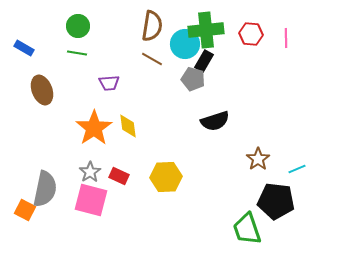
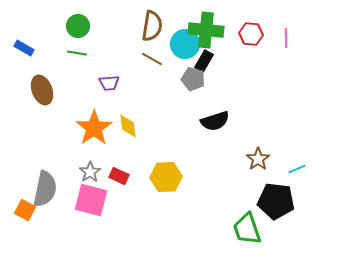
green cross: rotated 12 degrees clockwise
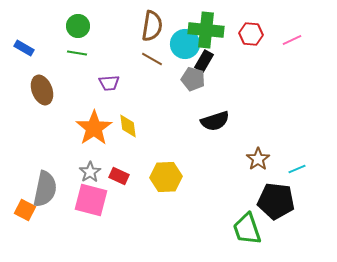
pink line: moved 6 px right, 2 px down; rotated 66 degrees clockwise
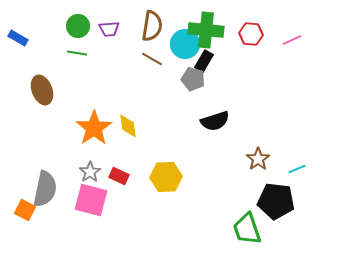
blue rectangle: moved 6 px left, 10 px up
purple trapezoid: moved 54 px up
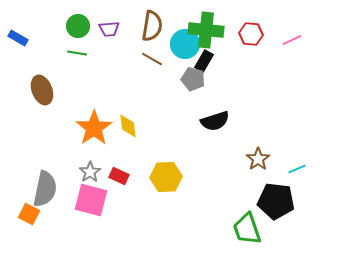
orange square: moved 4 px right, 4 px down
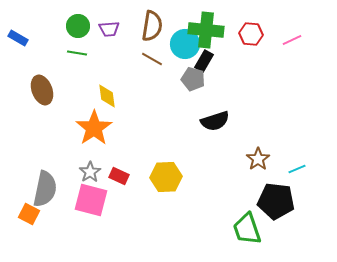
yellow diamond: moved 21 px left, 30 px up
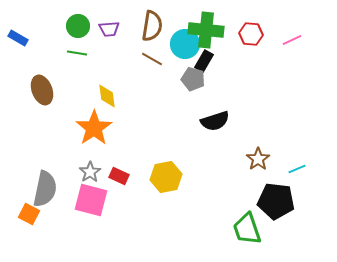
yellow hexagon: rotated 8 degrees counterclockwise
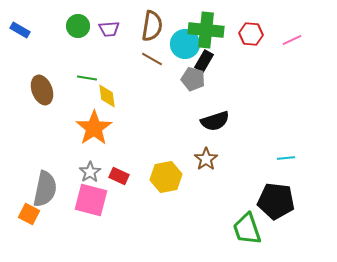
blue rectangle: moved 2 px right, 8 px up
green line: moved 10 px right, 25 px down
brown star: moved 52 px left
cyan line: moved 11 px left, 11 px up; rotated 18 degrees clockwise
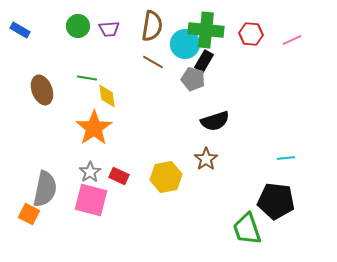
brown line: moved 1 px right, 3 px down
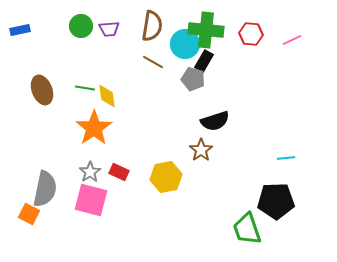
green circle: moved 3 px right
blue rectangle: rotated 42 degrees counterclockwise
green line: moved 2 px left, 10 px down
brown star: moved 5 px left, 9 px up
red rectangle: moved 4 px up
black pentagon: rotated 9 degrees counterclockwise
